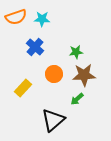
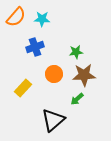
orange semicircle: rotated 30 degrees counterclockwise
blue cross: rotated 30 degrees clockwise
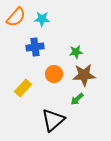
blue cross: rotated 12 degrees clockwise
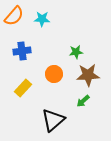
orange semicircle: moved 2 px left, 1 px up
blue cross: moved 13 px left, 4 px down
brown star: moved 4 px right
green arrow: moved 6 px right, 2 px down
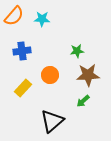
green star: moved 1 px right, 1 px up
orange circle: moved 4 px left, 1 px down
black triangle: moved 1 px left, 1 px down
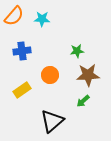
yellow rectangle: moved 1 px left, 2 px down; rotated 12 degrees clockwise
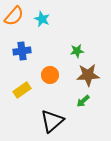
cyan star: rotated 21 degrees clockwise
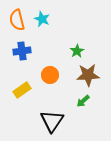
orange semicircle: moved 3 px right, 4 px down; rotated 125 degrees clockwise
green star: rotated 24 degrees counterclockwise
black triangle: rotated 15 degrees counterclockwise
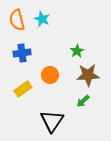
blue cross: moved 2 px down
yellow rectangle: moved 1 px right, 1 px up
